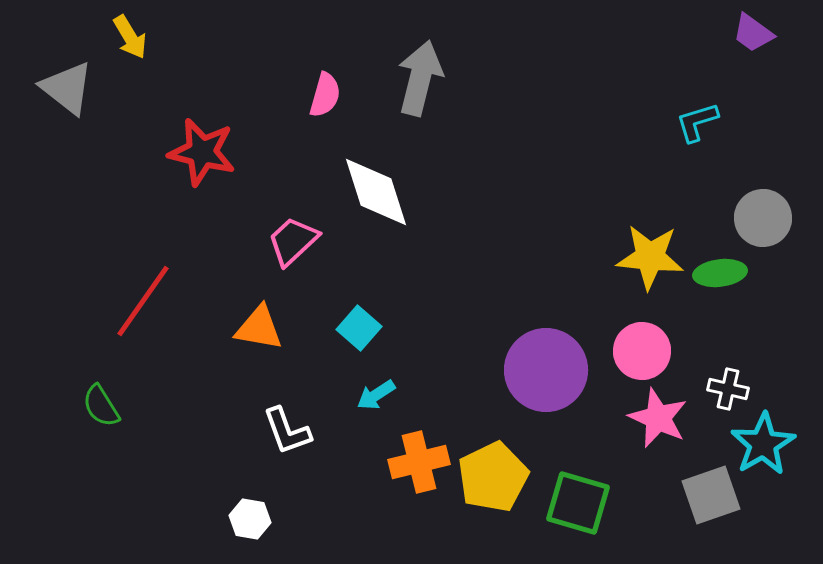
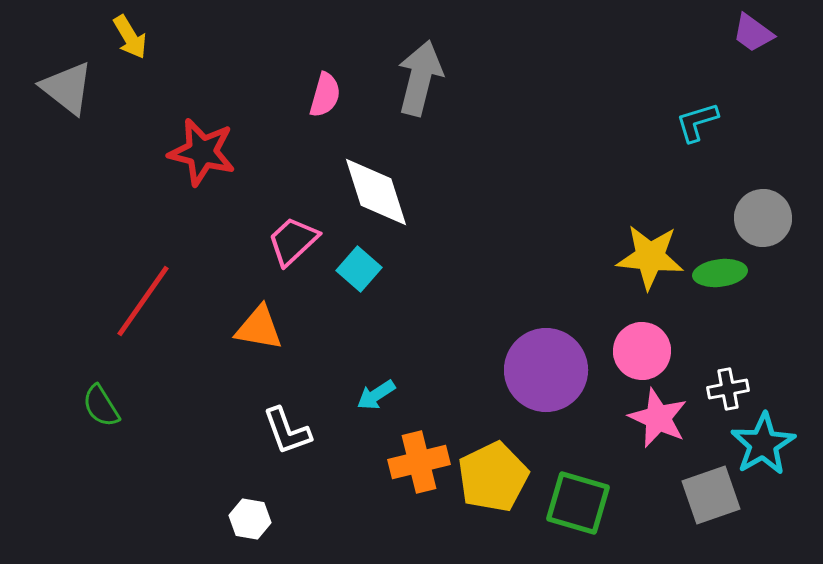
cyan square: moved 59 px up
white cross: rotated 24 degrees counterclockwise
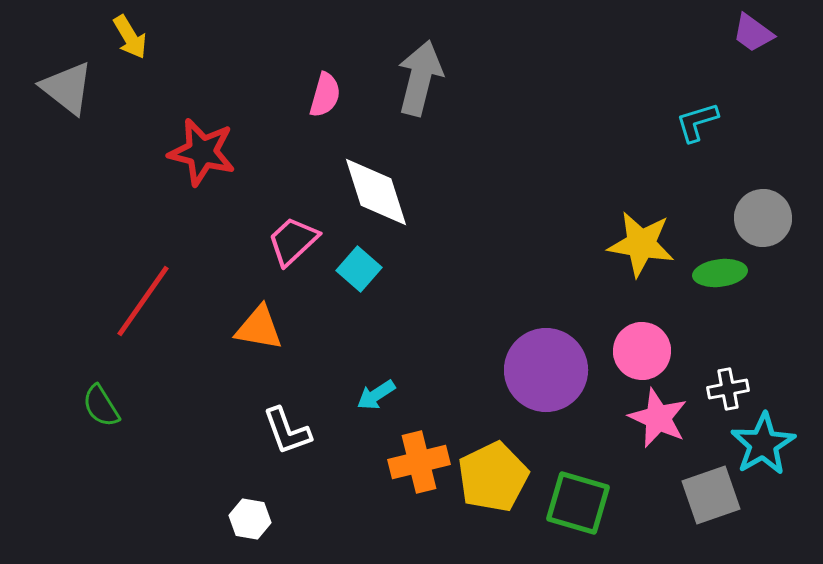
yellow star: moved 9 px left, 13 px up; rotated 4 degrees clockwise
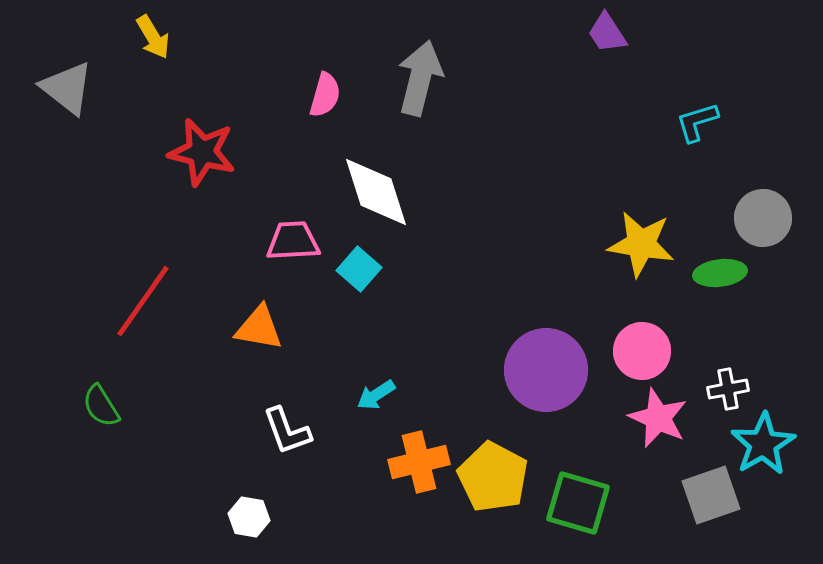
purple trapezoid: moved 146 px left; rotated 21 degrees clockwise
yellow arrow: moved 23 px right
pink trapezoid: rotated 40 degrees clockwise
yellow pentagon: rotated 18 degrees counterclockwise
white hexagon: moved 1 px left, 2 px up
